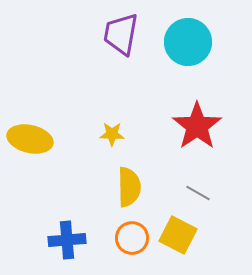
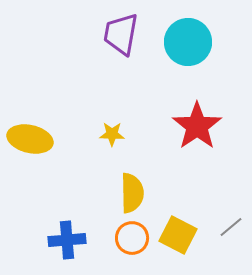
yellow semicircle: moved 3 px right, 6 px down
gray line: moved 33 px right, 34 px down; rotated 70 degrees counterclockwise
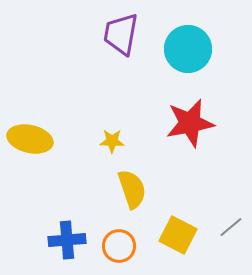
cyan circle: moved 7 px down
red star: moved 7 px left, 3 px up; rotated 24 degrees clockwise
yellow star: moved 7 px down
yellow semicircle: moved 4 px up; rotated 18 degrees counterclockwise
orange circle: moved 13 px left, 8 px down
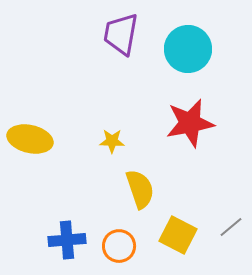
yellow semicircle: moved 8 px right
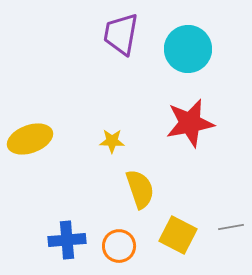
yellow ellipse: rotated 33 degrees counterclockwise
gray line: rotated 30 degrees clockwise
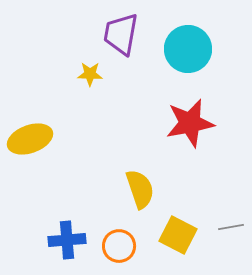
yellow star: moved 22 px left, 67 px up
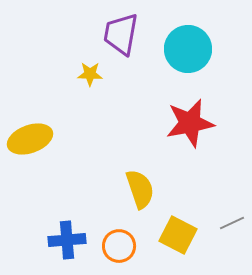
gray line: moved 1 px right, 4 px up; rotated 15 degrees counterclockwise
